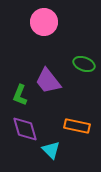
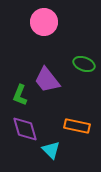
purple trapezoid: moved 1 px left, 1 px up
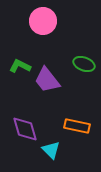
pink circle: moved 1 px left, 1 px up
green L-shape: moved 29 px up; rotated 95 degrees clockwise
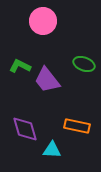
cyan triangle: moved 1 px right; rotated 42 degrees counterclockwise
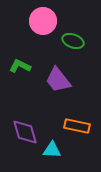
green ellipse: moved 11 px left, 23 px up
purple trapezoid: moved 11 px right
purple diamond: moved 3 px down
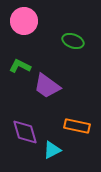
pink circle: moved 19 px left
purple trapezoid: moved 11 px left, 6 px down; rotated 16 degrees counterclockwise
cyan triangle: rotated 30 degrees counterclockwise
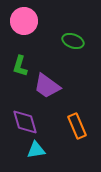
green L-shape: rotated 100 degrees counterclockwise
orange rectangle: rotated 55 degrees clockwise
purple diamond: moved 10 px up
cyan triangle: moved 16 px left; rotated 18 degrees clockwise
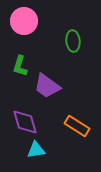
green ellipse: rotated 65 degrees clockwise
orange rectangle: rotated 35 degrees counterclockwise
